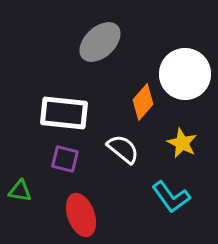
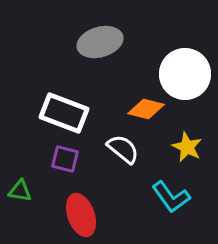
gray ellipse: rotated 27 degrees clockwise
orange diamond: moved 3 px right, 7 px down; rotated 63 degrees clockwise
white rectangle: rotated 15 degrees clockwise
yellow star: moved 5 px right, 4 px down
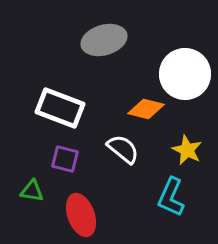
gray ellipse: moved 4 px right, 2 px up
white rectangle: moved 4 px left, 5 px up
yellow star: moved 3 px down
green triangle: moved 12 px right
cyan L-shape: rotated 60 degrees clockwise
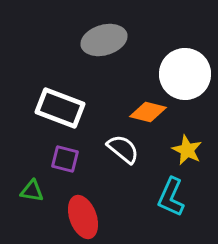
orange diamond: moved 2 px right, 3 px down
red ellipse: moved 2 px right, 2 px down
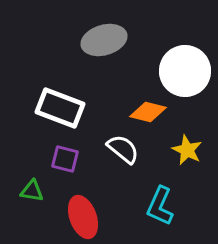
white circle: moved 3 px up
cyan L-shape: moved 11 px left, 9 px down
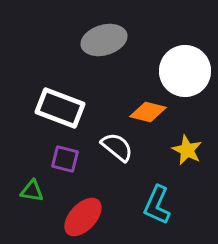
white semicircle: moved 6 px left, 2 px up
cyan L-shape: moved 3 px left, 1 px up
red ellipse: rotated 63 degrees clockwise
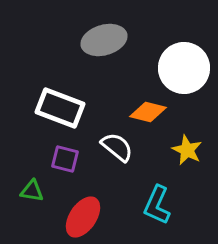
white circle: moved 1 px left, 3 px up
red ellipse: rotated 9 degrees counterclockwise
